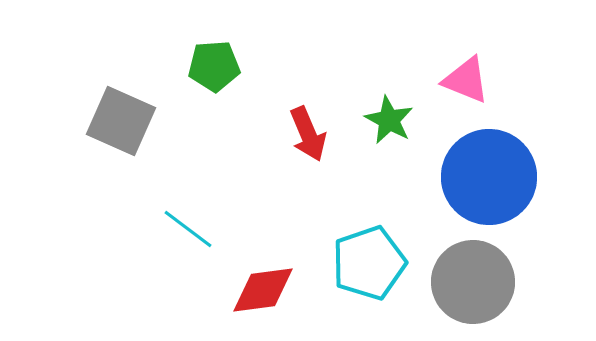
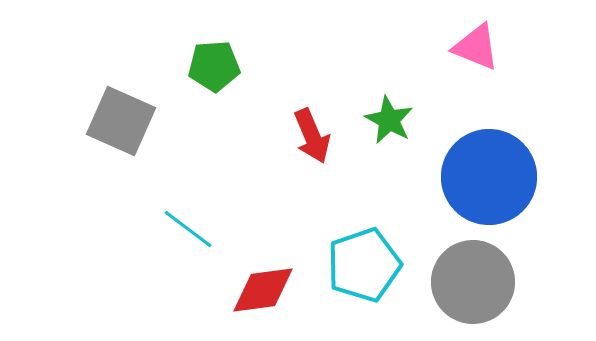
pink triangle: moved 10 px right, 33 px up
red arrow: moved 4 px right, 2 px down
cyan pentagon: moved 5 px left, 2 px down
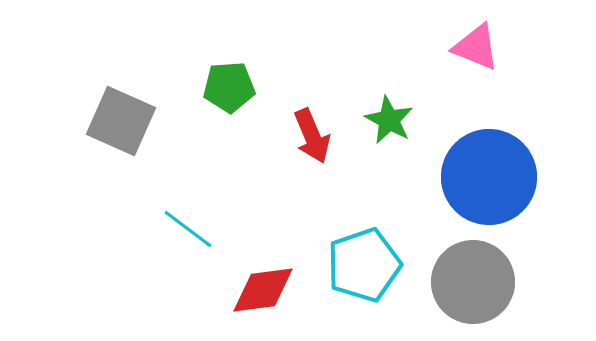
green pentagon: moved 15 px right, 21 px down
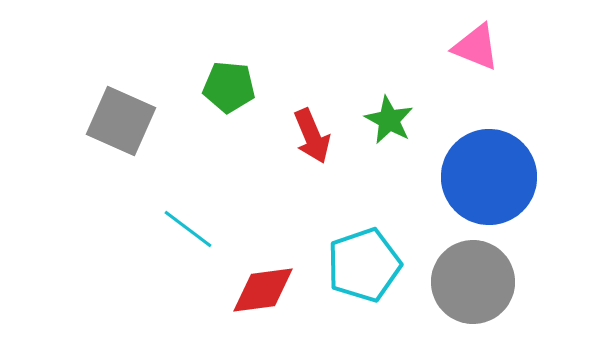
green pentagon: rotated 9 degrees clockwise
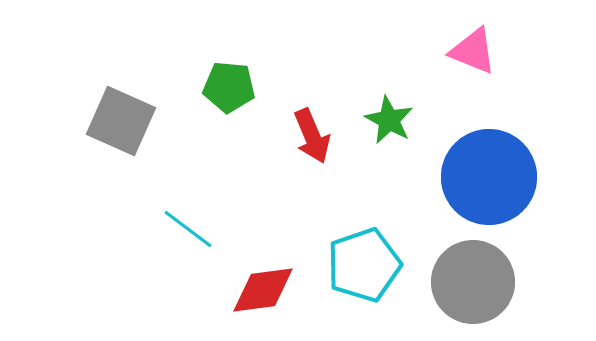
pink triangle: moved 3 px left, 4 px down
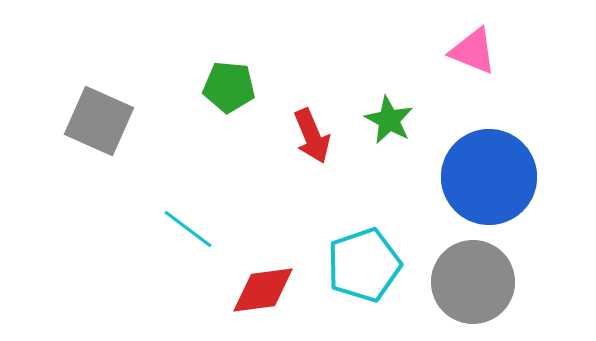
gray square: moved 22 px left
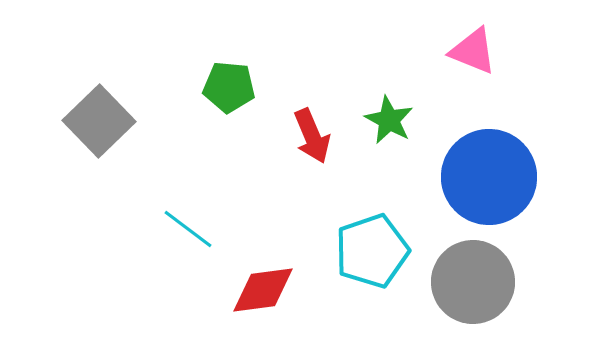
gray square: rotated 22 degrees clockwise
cyan pentagon: moved 8 px right, 14 px up
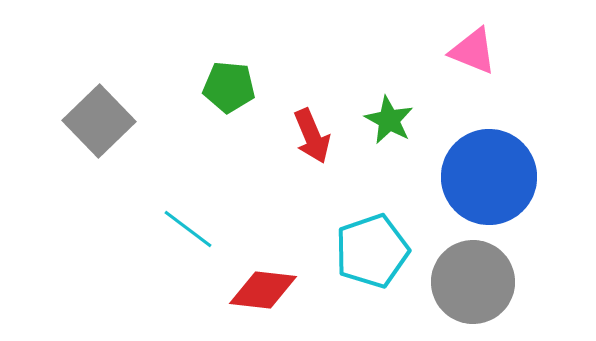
red diamond: rotated 14 degrees clockwise
